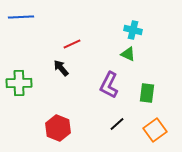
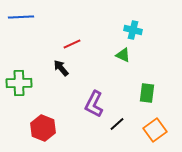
green triangle: moved 5 px left, 1 px down
purple L-shape: moved 15 px left, 19 px down
red hexagon: moved 15 px left
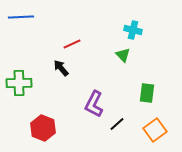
green triangle: rotated 21 degrees clockwise
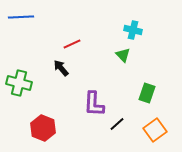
green cross: rotated 15 degrees clockwise
green rectangle: rotated 12 degrees clockwise
purple L-shape: rotated 24 degrees counterclockwise
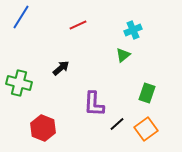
blue line: rotated 55 degrees counterclockwise
cyan cross: rotated 36 degrees counterclockwise
red line: moved 6 px right, 19 px up
green triangle: rotated 35 degrees clockwise
black arrow: rotated 90 degrees clockwise
orange square: moved 9 px left, 1 px up
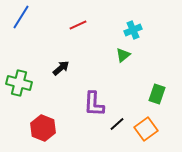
green rectangle: moved 10 px right, 1 px down
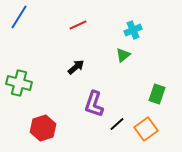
blue line: moved 2 px left
black arrow: moved 15 px right, 1 px up
purple L-shape: rotated 16 degrees clockwise
red hexagon: rotated 20 degrees clockwise
